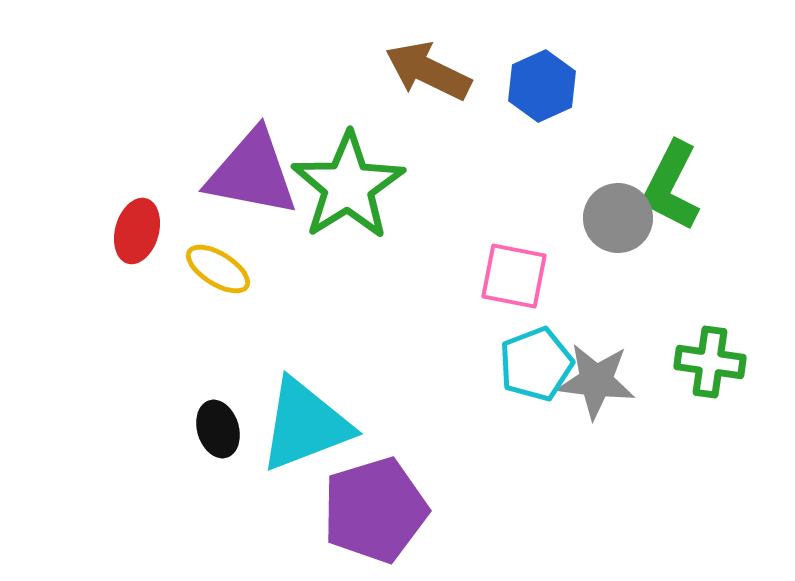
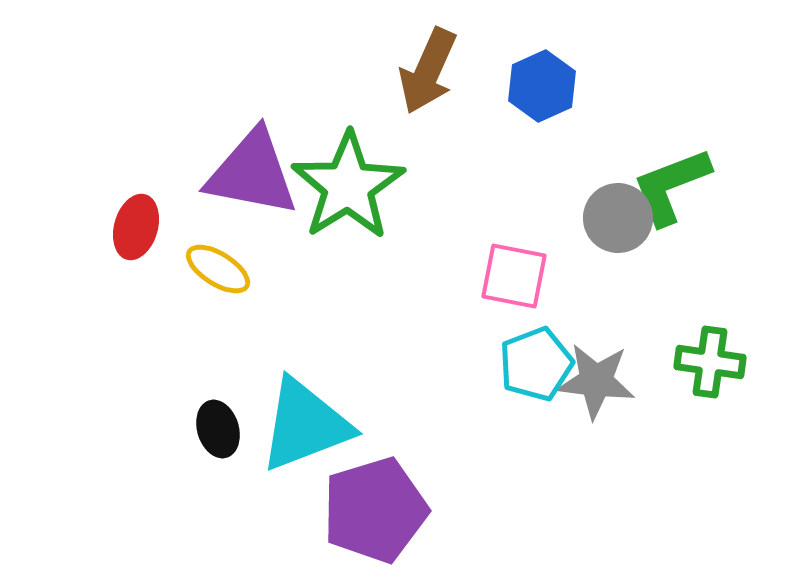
brown arrow: rotated 92 degrees counterclockwise
green L-shape: rotated 42 degrees clockwise
red ellipse: moved 1 px left, 4 px up
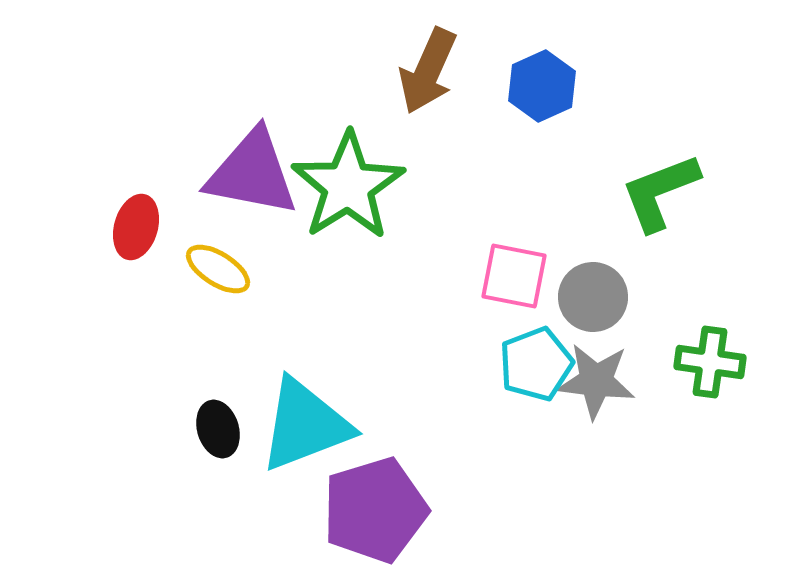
green L-shape: moved 11 px left, 6 px down
gray circle: moved 25 px left, 79 px down
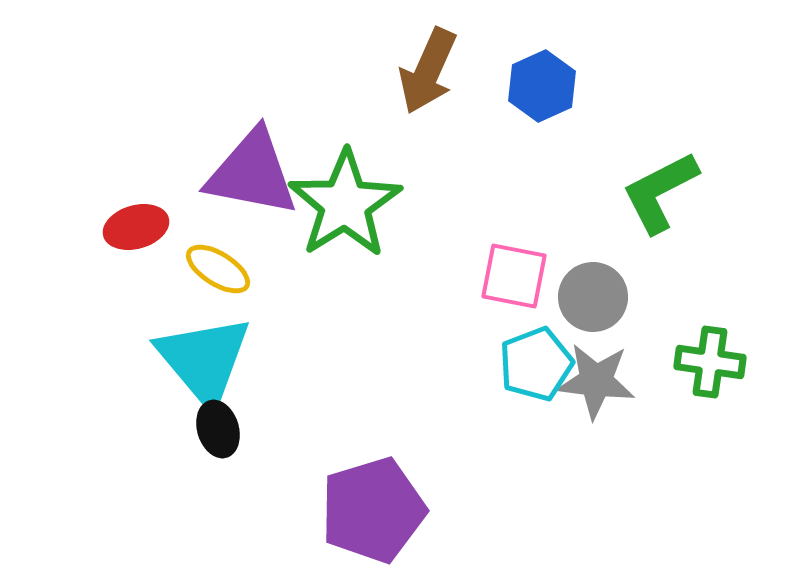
green star: moved 3 px left, 18 px down
green L-shape: rotated 6 degrees counterclockwise
red ellipse: rotated 58 degrees clockwise
cyan triangle: moved 101 px left, 65 px up; rotated 49 degrees counterclockwise
purple pentagon: moved 2 px left
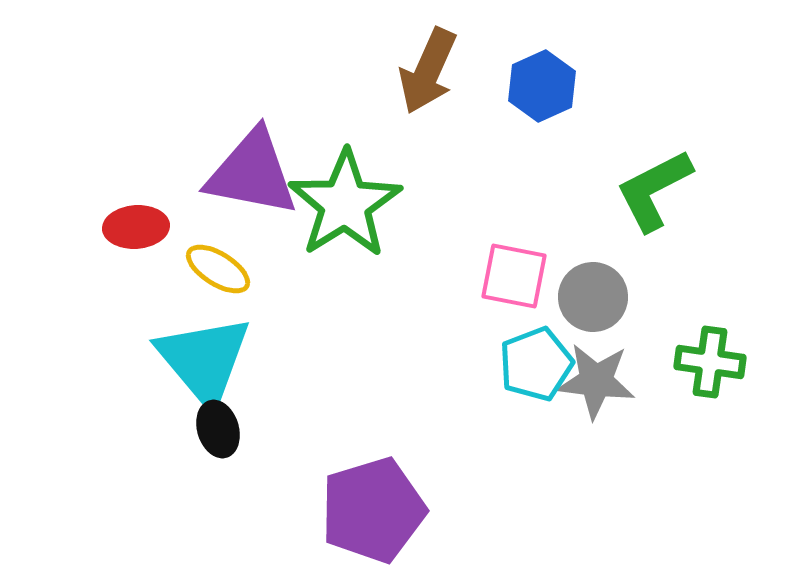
green L-shape: moved 6 px left, 2 px up
red ellipse: rotated 12 degrees clockwise
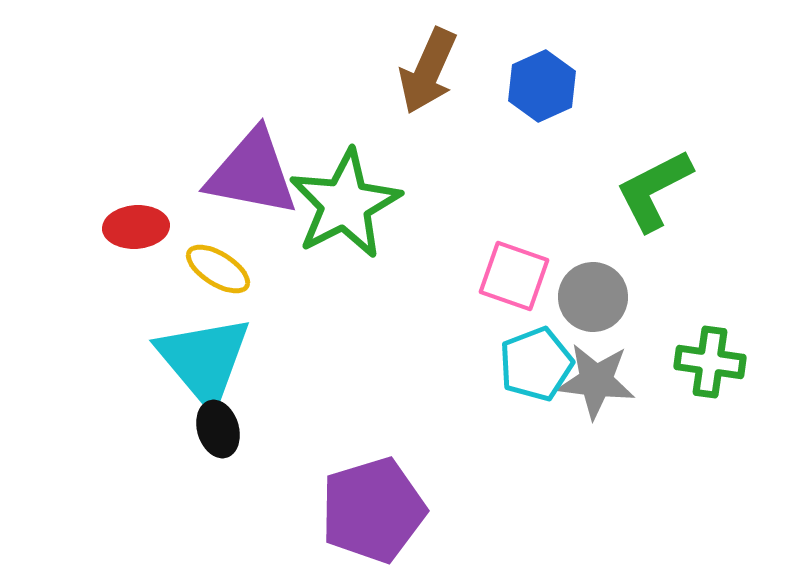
green star: rotated 5 degrees clockwise
pink square: rotated 8 degrees clockwise
